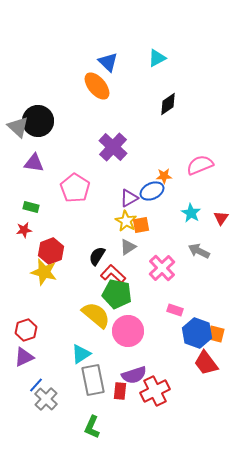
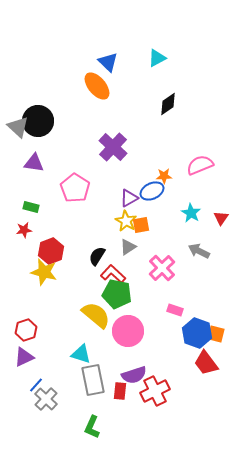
cyan triangle at (81, 354): rotated 50 degrees clockwise
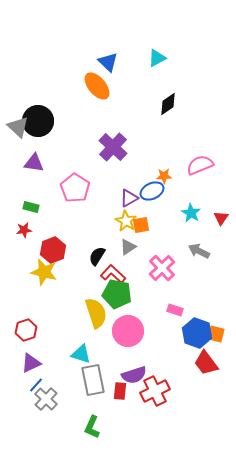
red hexagon at (51, 251): moved 2 px right, 1 px up
yellow semicircle at (96, 315): moved 2 px up; rotated 32 degrees clockwise
purple triangle at (24, 357): moved 7 px right, 6 px down
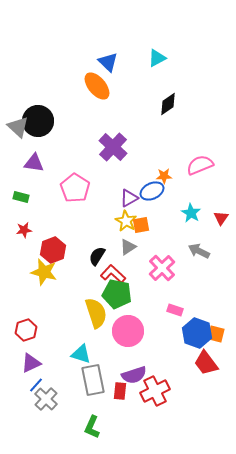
green rectangle at (31, 207): moved 10 px left, 10 px up
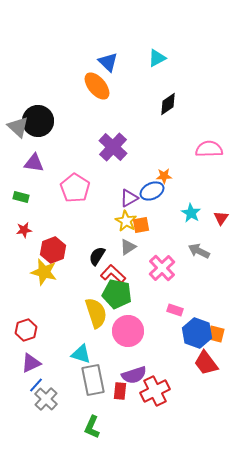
pink semicircle at (200, 165): moved 9 px right, 16 px up; rotated 20 degrees clockwise
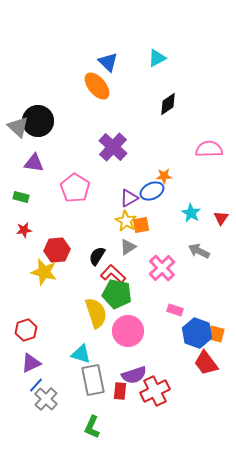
red hexagon at (53, 250): moved 4 px right; rotated 15 degrees clockwise
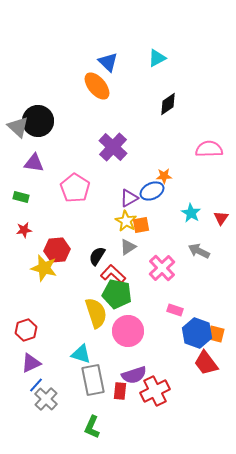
yellow star at (44, 272): moved 4 px up
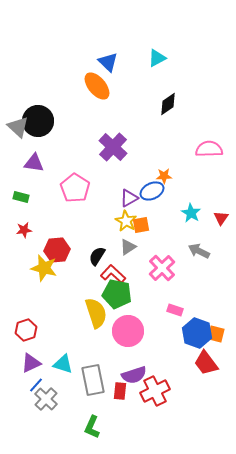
cyan triangle at (81, 354): moved 18 px left, 10 px down
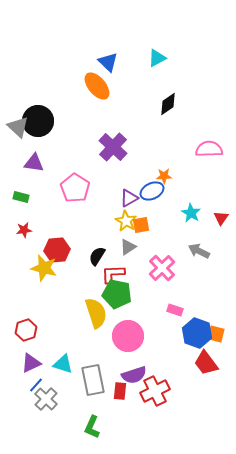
red L-shape at (113, 274): rotated 45 degrees counterclockwise
pink circle at (128, 331): moved 5 px down
